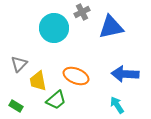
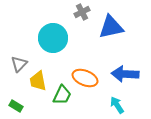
cyan circle: moved 1 px left, 10 px down
orange ellipse: moved 9 px right, 2 px down
green trapezoid: moved 6 px right, 5 px up; rotated 25 degrees counterclockwise
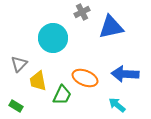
cyan arrow: rotated 18 degrees counterclockwise
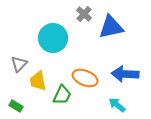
gray cross: moved 2 px right, 2 px down; rotated 21 degrees counterclockwise
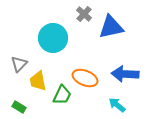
green rectangle: moved 3 px right, 1 px down
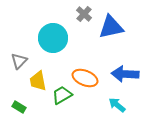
gray triangle: moved 3 px up
green trapezoid: rotated 145 degrees counterclockwise
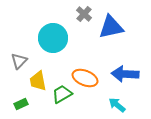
green trapezoid: moved 1 px up
green rectangle: moved 2 px right, 3 px up; rotated 56 degrees counterclockwise
